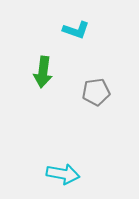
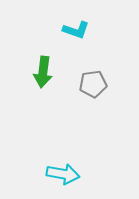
gray pentagon: moved 3 px left, 8 px up
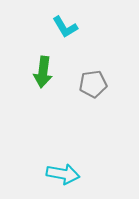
cyan L-shape: moved 11 px left, 3 px up; rotated 40 degrees clockwise
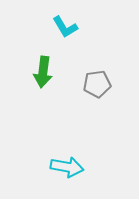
gray pentagon: moved 4 px right
cyan arrow: moved 4 px right, 7 px up
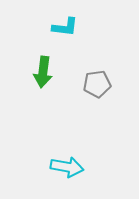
cyan L-shape: rotated 52 degrees counterclockwise
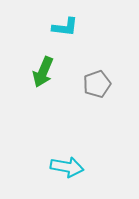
green arrow: rotated 16 degrees clockwise
gray pentagon: rotated 12 degrees counterclockwise
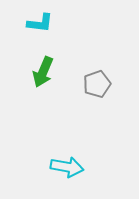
cyan L-shape: moved 25 px left, 4 px up
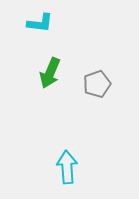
green arrow: moved 7 px right, 1 px down
cyan arrow: rotated 104 degrees counterclockwise
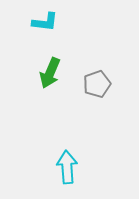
cyan L-shape: moved 5 px right, 1 px up
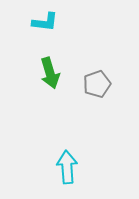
green arrow: rotated 40 degrees counterclockwise
